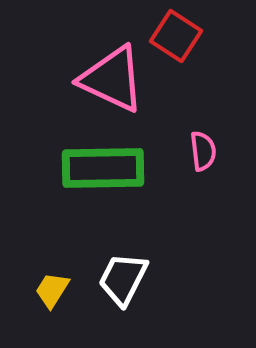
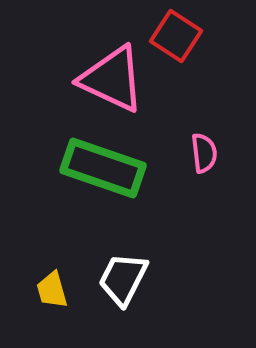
pink semicircle: moved 1 px right, 2 px down
green rectangle: rotated 20 degrees clockwise
yellow trapezoid: rotated 48 degrees counterclockwise
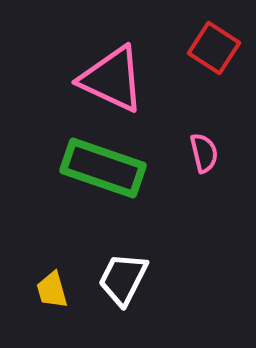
red square: moved 38 px right, 12 px down
pink semicircle: rotated 6 degrees counterclockwise
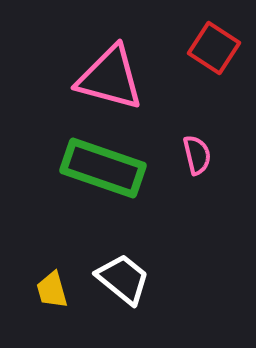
pink triangle: moved 2 px left, 1 px up; rotated 10 degrees counterclockwise
pink semicircle: moved 7 px left, 2 px down
white trapezoid: rotated 102 degrees clockwise
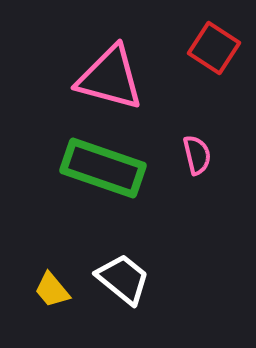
yellow trapezoid: rotated 24 degrees counterclockwise
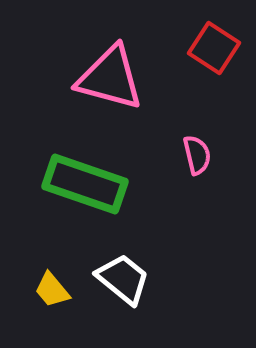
green rectangle: moved 18 px left, 16 px down
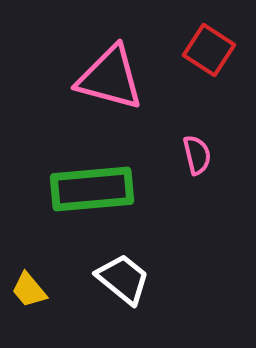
red square: moved 5 px left, 2 px down
green rectangle: moved 7 px right, 5 px down; rotated 24 degrees counterclockwise
yellow trapezoid: moved 23 px left
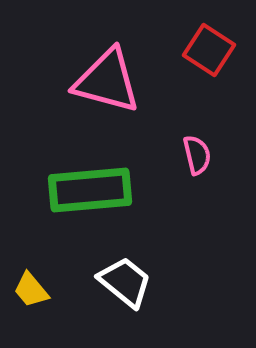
pink triangle: moved 3 px left, 3 px down
green rectangle: moved 2 px left, 1 px down
white trapezoid: moved 2 px right, 3 px down
yellow trapezoid: moved 2 px right
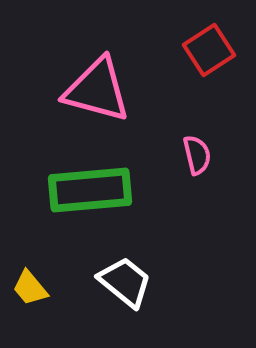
red square: rotated 24 degrees clockwise
pink triangle: moved 10 px left, 9 px down
yellow trapezoid: moved 1 px left, 2 px up
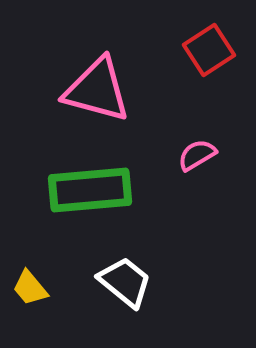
pink semicircle: rotated 108 degrees counterclockwise
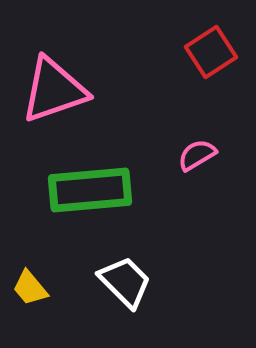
red square: moved 2 px right, 2 px down
pink triangle: moved 43 px left; rotated 34 degrees counterclockwise
white trapezoid: rotated 6 degrees clockwise
